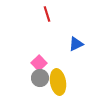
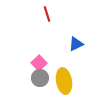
yellow ellipse: moved 6 px right, 1 px up
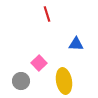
blue triangle: rotated 28 degrees clockwise
gray circle: moved 19 px left, 3 px down
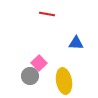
red line: rotated 63 degrees counterclockwise
blue triangle: moved 1 px up
gray circle: moved 9 px right, 5 px up
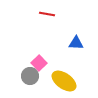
yellow ellipse: rotated 45 degrees counterclockwise
